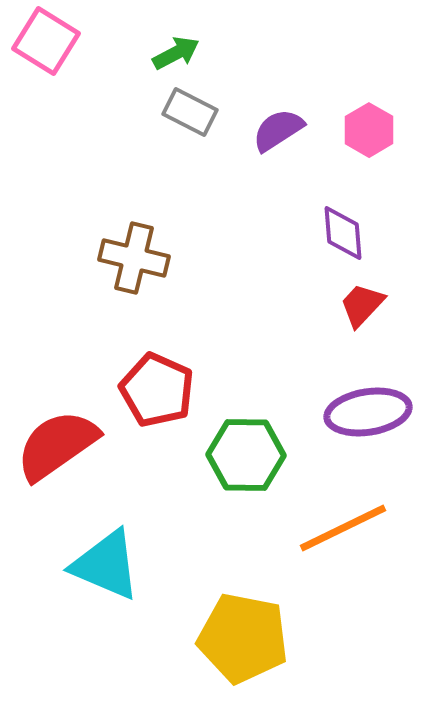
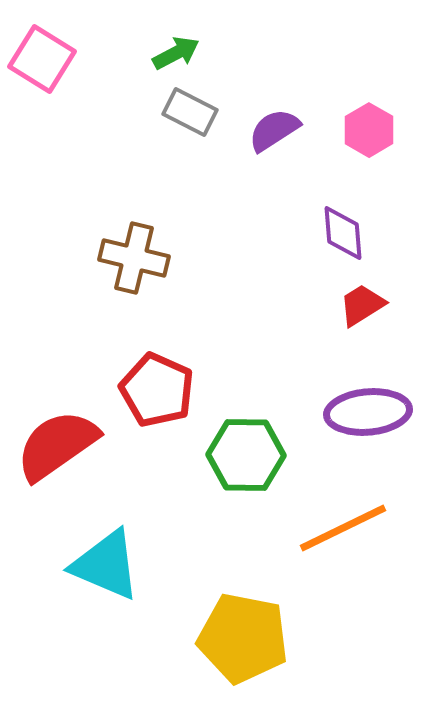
pink square: moved 4 px left, 18 px down
purple semicircle: moved 4 px left
red trapezoid: rotated 15 degrees clockwise
purple ellipse: rotated 4 degrees clockwise
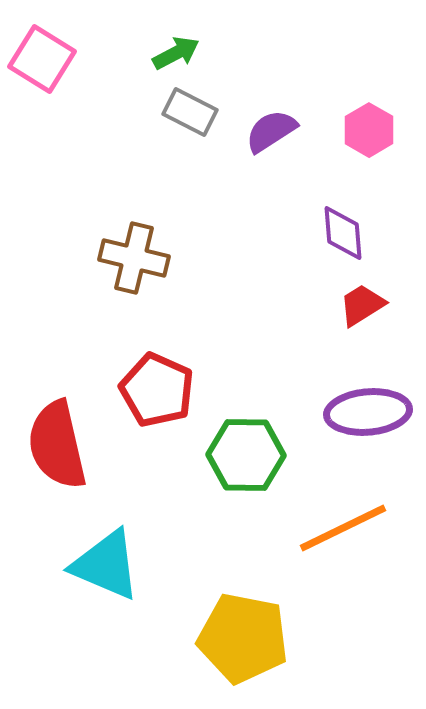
purple semicircle: moved 3 px left, 1 px down
red semicircle: rotated 68 degrees counterclockwise
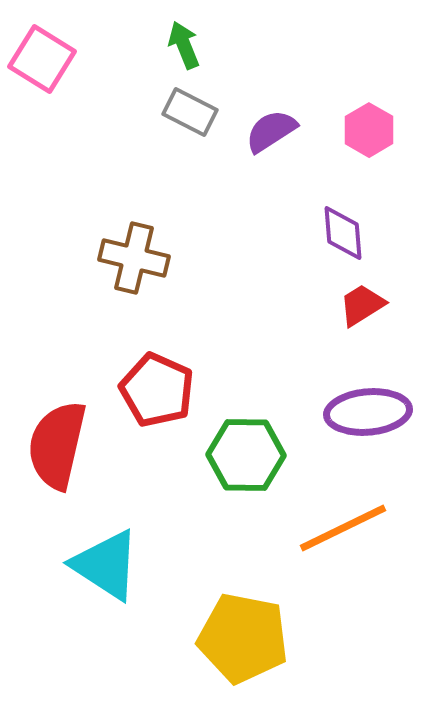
green arrow: moved 8 px right, 8 px up; rotated 84 degrees counterclockwise
red semicircle: rotated 26 degrees clockwise
cyan triangle: rotated 10 degrees clockwise
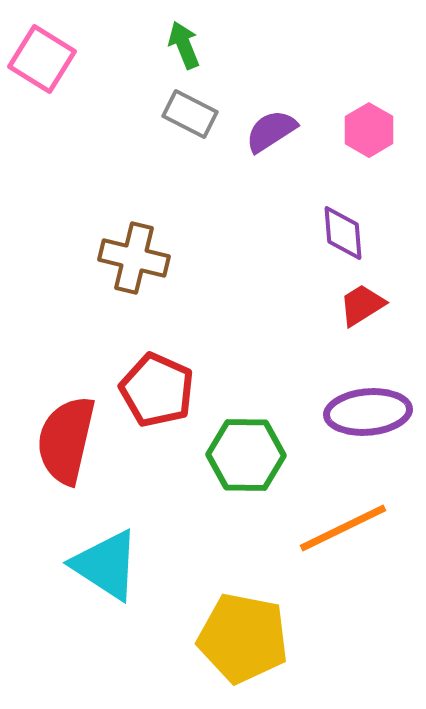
gray rectangle: moved 2 px down
red semicircle: moved 9 px right, 5 px up
